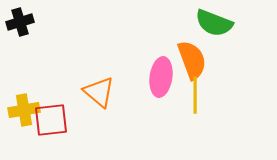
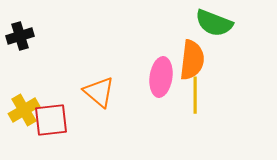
black cross: moved 14 px down
orange semicircle: rotated 27 degrees clockwise
yellow cross: rotated 20 degrees counterclockwise
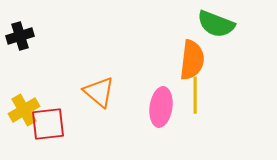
green semicircle: moved 2 px right, 1 px down
pink ellipse: moved 30 px down
red square: moved 3 px left, 4 px down
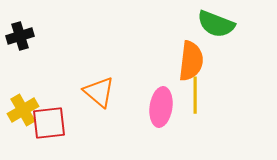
orange semicircle: moved 1 px left, 1 px down
yellow cross: moved 1 px left
red square: moved 1 px right, 1 px up
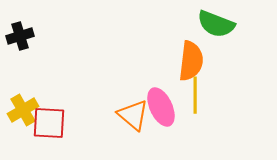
orange triangle: moved 34 px right, 23 px down
pink ellipse: rotated 33 degrees counterclockwise
red square: rotated 9 degrees clockwise
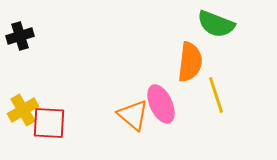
orange semicircle: moved 1 px left, 1 px down
yellow line: moved 21 px right; rotated 18 degrees counterclockwise
pink ellipse: moved 3 px up
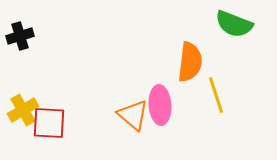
green semicircle: moved 18 px right
pink ellipse: moved 1 px left, 1 px down; rotated 21 degrees clockwise
